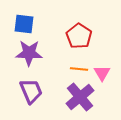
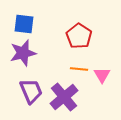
purple star: moved 6 px left; rotated 16 degrees counterclockwise
pink triangle: moved 2 px down
purple cross: moved 16 px left
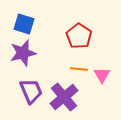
blue square: rotated 10 degrees clockwise
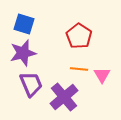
purple trapezoid: moved 7 px up
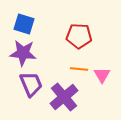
red pentagon: rotated 30 degrees counterclockwise
purple star: rotated 20 degrees clockwise
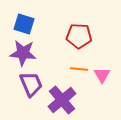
purple cross: moved 2 px left, 3 px down
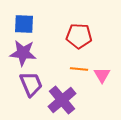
blue square: rotated 15 degrees counterclockwise
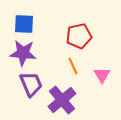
red pentagon: rotated 15 degrees counterclockwise
orange line: moved 6 px left, 3 px up; rotated 60 degrees clockwise
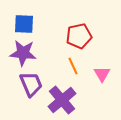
pink triangle: moved 1 px up
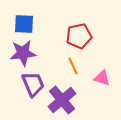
purple star: rotated 12 degrees counterclockwise
pink triangle: moved 4 px down; rotated 42 degrees counterclockwise
purple trapezoid: moved 2 px right
